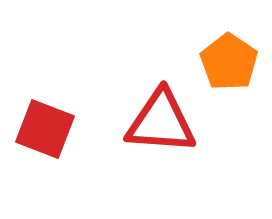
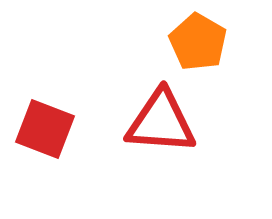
orange pentagon: moved 31 px left, 20 px up; rotated 4 degrees counterclockwise
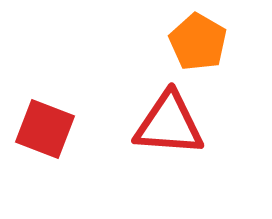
red triangle: moved 8 px right, 2 px down
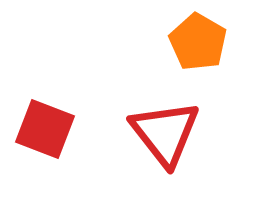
red triangle: moved 4 px left, 9 px down; rotated 48 degrees clockwise
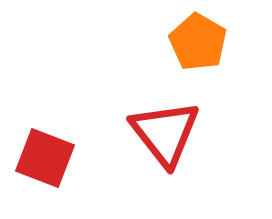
red square: moved 29 px down
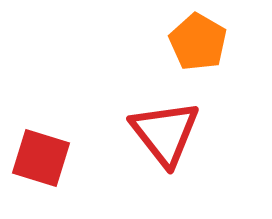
red square: moved 4 px left; rotated 4 degrees counterclockwise
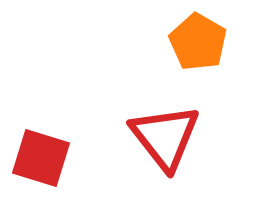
red triangle: moved 4 px down
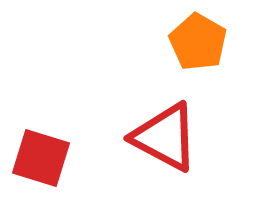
red triangle: rotated 24 degrees counterclockwise
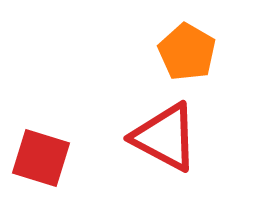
orange pentagon: moved 11 px left, 10 px down
